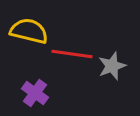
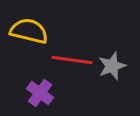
red line: moved 6 px down
purple cross: moved 5 px right
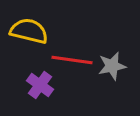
gray star: rotated 8 degrees clockwise
purple cross: moved 8 px up
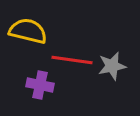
yellow semicircle: moved 1 px left
purple cross: rotated 24 degrees counterclockwise
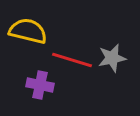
red line: rotated 9 degrees clockwise
gray star: moved 8 px up
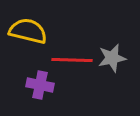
red line: rotated 15 degrees counterclockwise
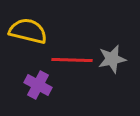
gray star: moved 1 px down
purple cross: moved 2 px left; rotated 16 degrees clockwise
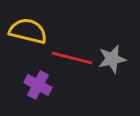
red line: moved 2 px up; rotated 12 degrees clockwise
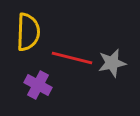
yellow semicircle: moved 1 px down; rotated 78 degrees clockwise
gray star: moved 4 px down
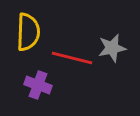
gray star: moved 15 px up
purple cross: rotated 8 degrees counterclockwise
